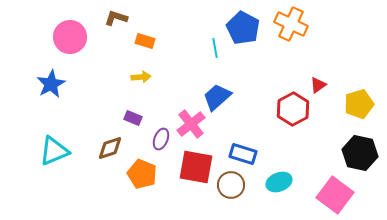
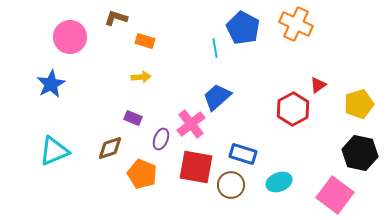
orange cross: moved 5 px right
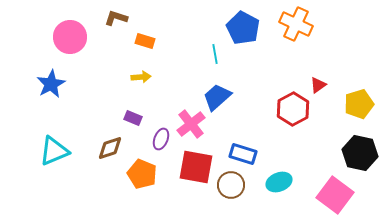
cyan line: moved 6 px down
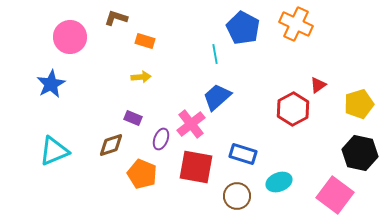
brown diamond: moved 1 px right, 3 px up
brown circle: moved 6 px right, 11 px down
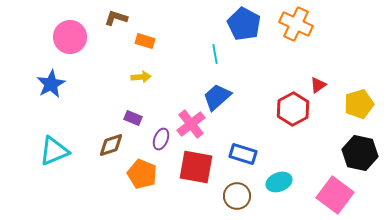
blue pentagon: moved 1 px right, 4 px up
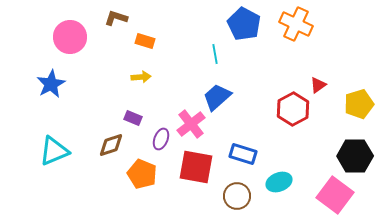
black hexagon: moved 5 px left, 3 px down; rotated 12 degrees counterclockwise
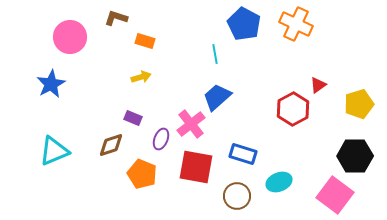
yellow arrow: rotated 12 degrees counterclockwise
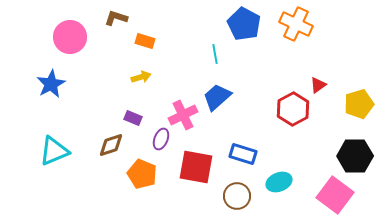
pink cross: moved 8 px left, 9 px up; rotated 12 degrees clockwise
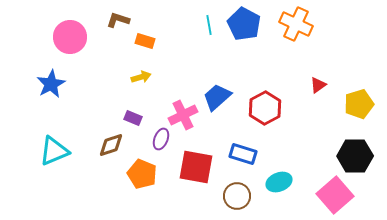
brown L-shape: moved 2 px right, 2 px down
cyan line: moved 6 px left, 29 px up
red hexagon: moved 28 px left, 1 px up
pink square: rotated 12 degrees clockwise
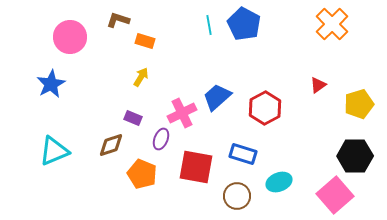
orange cross: moved 36 px right; rotated 20 degrees clockwise
yellow arrow: rotated 42 degrees counterclockwise
pink cross: moved 1 px left, 2 px up
